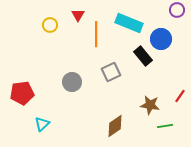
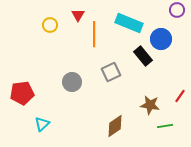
orange line: moved 2 px left
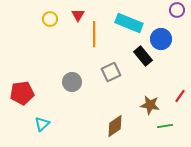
yellow circle: moved 6 px up
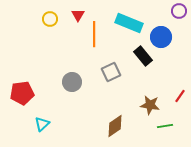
purple circle: moved 2 px right, 1 px down
blue circle: moved 2 px up
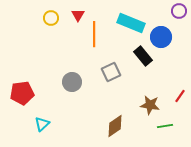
yellow circle: moved 1 px right, 1 px up
cyan rectangle: moved 2 px right
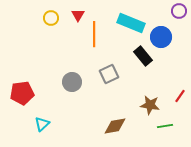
gray square: moved 2 px left, 2 px down
brown diamond: rotated 25 degrees clockwise
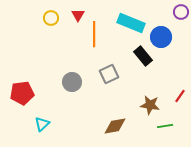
purple circle: moved 2 px right, 1 px down
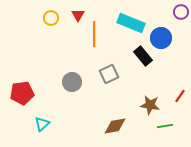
blue circle: moved 1 px down
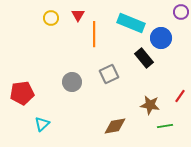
black rectangle: moved 1 px right, 2 px down
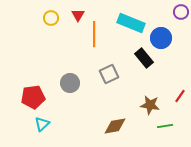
gray circle: moved 2 px left, 1 px down
red pentagon: moved 11 px right, 4 px down
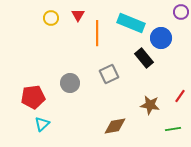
orange line: moved 3 px right, 1 px up
green line: moved 8 px right, 3 px down
